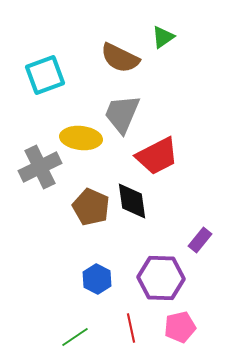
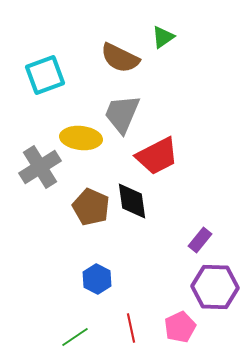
gray cross: rotated 6 degrees counterclockwise
purple hexagon: moved 54 px right, 9 px down
pink pentagon: rotated 12 degrees counterclockwise
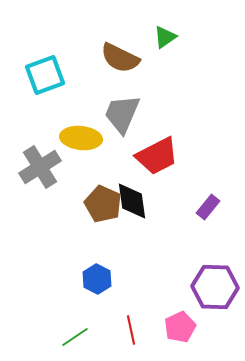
green triangle: moved 2 px right
brown pentagon: moved 12 px right, 3 px up
purple rectangle: moved 8 px right, 33 px up
red line: moved 2 px down
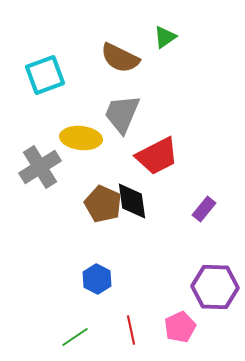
purple rectangle: moved 4 px left, 2 px down
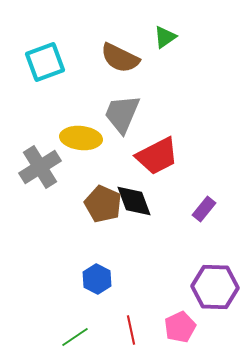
cyan square: moved 13 px up
black diamond: moved 2 px right; rotated 12 degrees counterclockwise
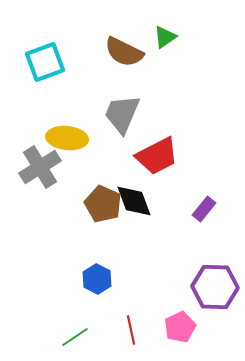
brown semicircle: moved 4 px right, 6 px up
yellow ellipse: moved 14 px left
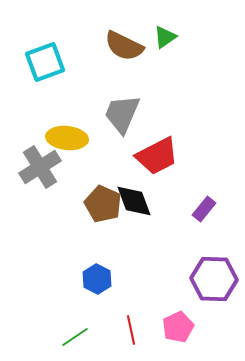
brown semicircle: moved 6 px up
purple hexagon: moved 1 px left, 8 px up
pink pentagon: moved 2 px left
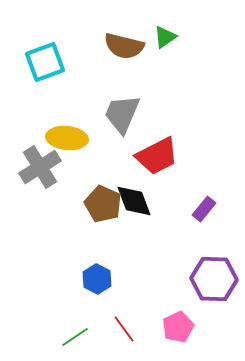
brown semicircle: rotated 12 degrees counterclockwise
red line: moved 7 px left, 1 px up; rotated 24 degrees counterclockwise
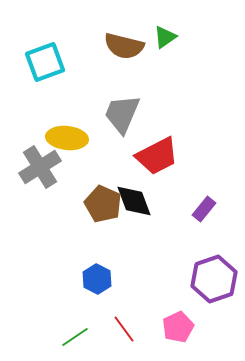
purple hexagon: rotated 21 degrees counterclockwise
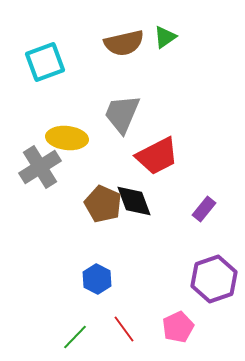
brown semicircle: moved 3 px up; rotated 27 degrees counterclockwise
green line: rotated 12 degrees counterclockwise
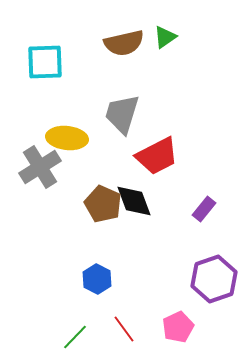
cyan square: rotated 18 degrees clockwise
gray trapezoid: rotated 6 degrees counterclockwise
